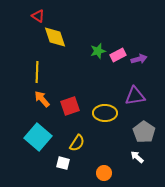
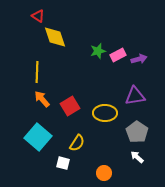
red square: rotated 12 degrees counterclockwise
gray pentagon: moved 7 px left
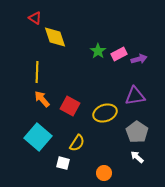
red triangle: moved 3 px left, 2 px down
green star: rotated 21 degrees counterclockwise
pink rectangle: moved 1 px right, 1 px up
red square: rotated 30 degrees counterclockwise
yellow ellipse: rotated 20 degrees counterclockwise
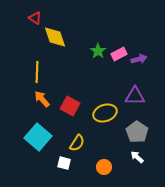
purple triangle: rotated 10 degrees clockwise
white square: moved 1 px right
orange circle: moved 6 px up
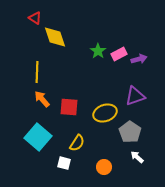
purple triangle: rotated 20 degrees counterclockwise
red square: moved 1 px left, 1 px down; rotated 24 degrees counterclockwise
gray pentagon: moved 7 px left
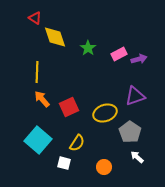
green star: moved 10 px left, 3 px up
red square: rotated 30 degrees counterclockwise
cyan square: moved 3 px down
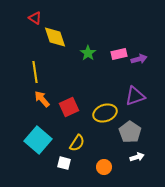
green star: moved 5 px down
pink rectangle: rotated 14 degrees clockwise
yellow line: moved 2 px left; rotated 10 degrees counterclockwise
white arrow: rotated 120 degrees clockwise
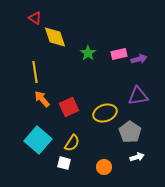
purple triangle: moved 3 px right; rotated 10 degrees clockwise
yellow semicircle: moved 5 px left
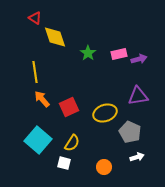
gray pentagon: rotated 10 degrees counterclockwise
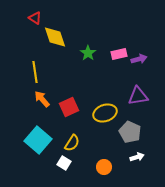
white square: rotated 16 degrees clockwise
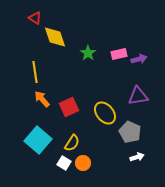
yellow ellipse: rotated 70 degrees clockwise
orange circle: moved 21 px left, 4 px up
